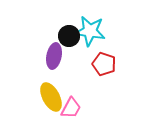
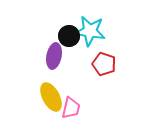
pink trapezoid: rotated 15 degrees counterclockwise
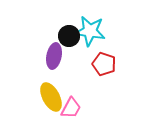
pink trapezoid: rotated 15 degrees clockwise
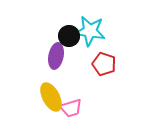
purple ellipse: moved 2 px right
pink trapezoid: rotated 45 degrees clockwise
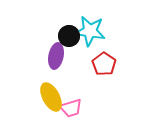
red pentagon: rotated 15 degrees clockwise
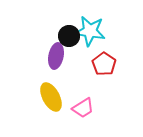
pink trapezoid: moved 12 px right; rotated 15 degrees counterclockwise
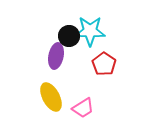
cyan star: rotated 8 degrees counterclockwise
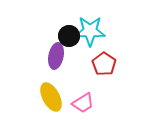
pink trapezoid: moved 5 px up
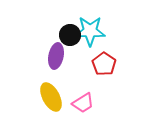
black circle: moved 1 px right, 1 px up
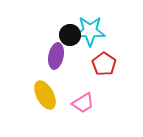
yellow ellipse: moved 6 px left, 2 px up
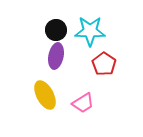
black circle: moved 14 px left, 5 px up
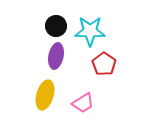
black circle: moved 4 px up
yellow ellipse: rotated 44 degrees clockwise
